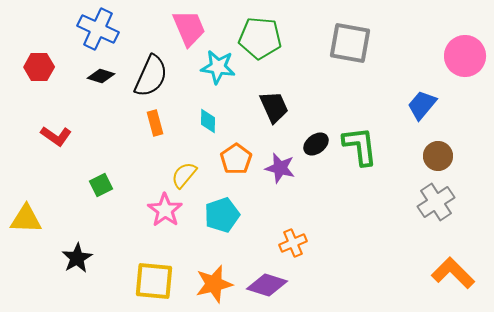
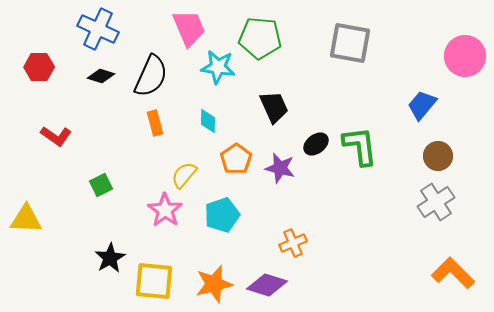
black star: moved 33 px right
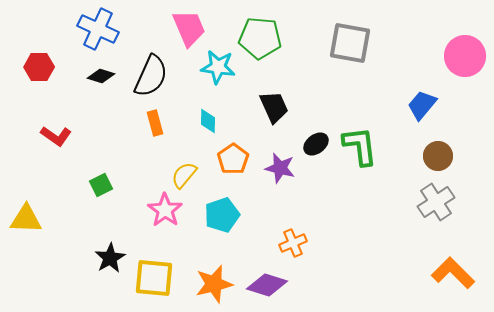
orange pentagon: moved 3 px left
yellow square: moved 3 px up
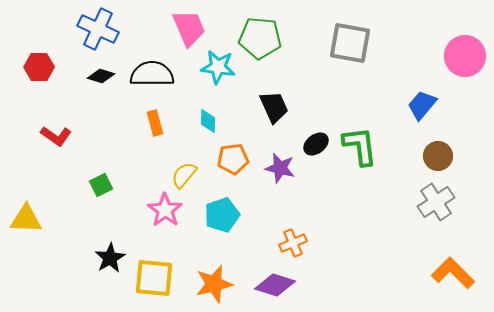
black semicircle: moved 1 px right, 2 px up; rotated 114 degrees counterclockwise
orange pentagon: rotated 28 degrees clockwise
purple diamond: moved 8 px right
